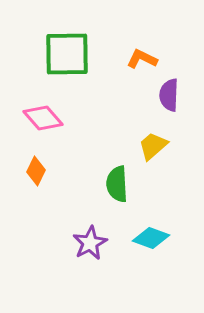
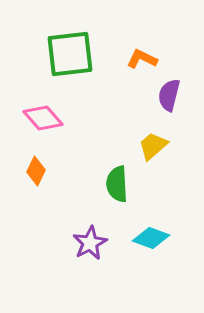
green square: moved 3 px right; rotated 6 degrees counterclockwise
purple semicircle: rotated 12 degrees clockwise
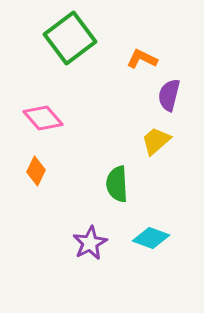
green square: moved 16 px up; rotated 30 degrees counterclockwise
yellow trapezoid: moved 3 px right, 5 px up
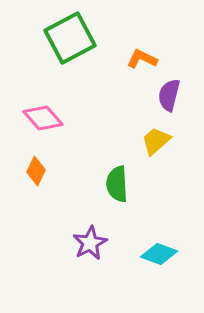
green square: rotated 9 degrees clockwise
cyan diamond: moved 8 px right, 16 px down
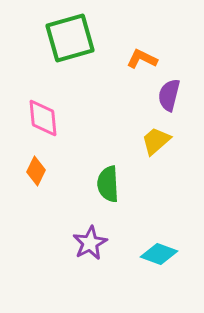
green square: rotated 12 degrees clockwise
pink diamond: rotated 36 degrees clockwise
green semicircle: moved 9 px left
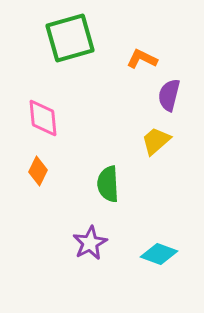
orange diamond: moved 2 px right
